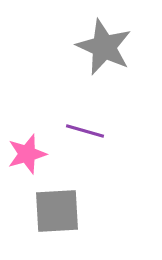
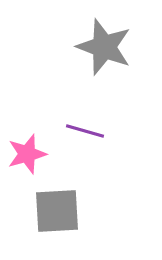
gray star: rotated 4 degrees counterclockwise
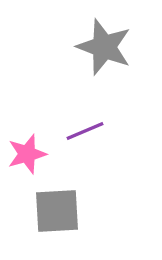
purple line: rotated 39 degrees counterclockwise
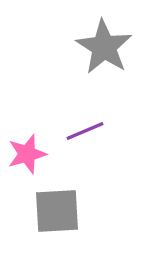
gray star: rotated 12 degrees clockwise
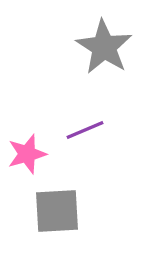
purple line: moved 1 px up
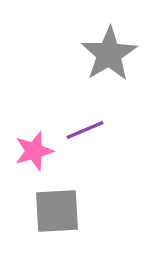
gray star: moved 5 px right, 7 px down; rotated 8 degrees clockwise
pink star: moved 7 px right, 3 px up
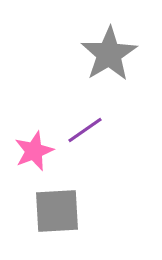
purple line: rotated 12 degrees counterclockwise
pink star: rotated 6 degrees counterclockwise
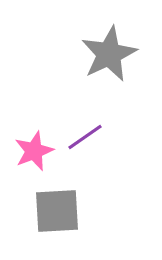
gray star: rotated 6 degrees clockwise
purple line: moved 7 px down
